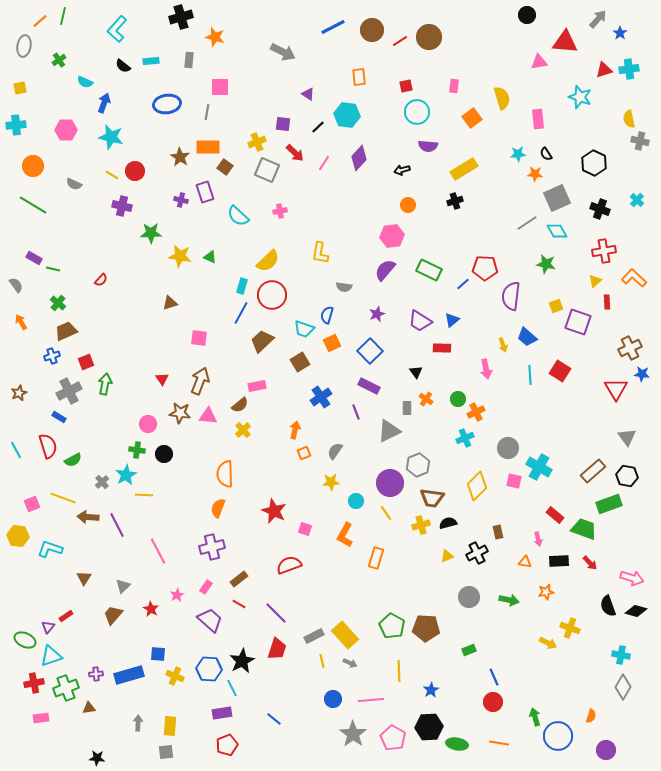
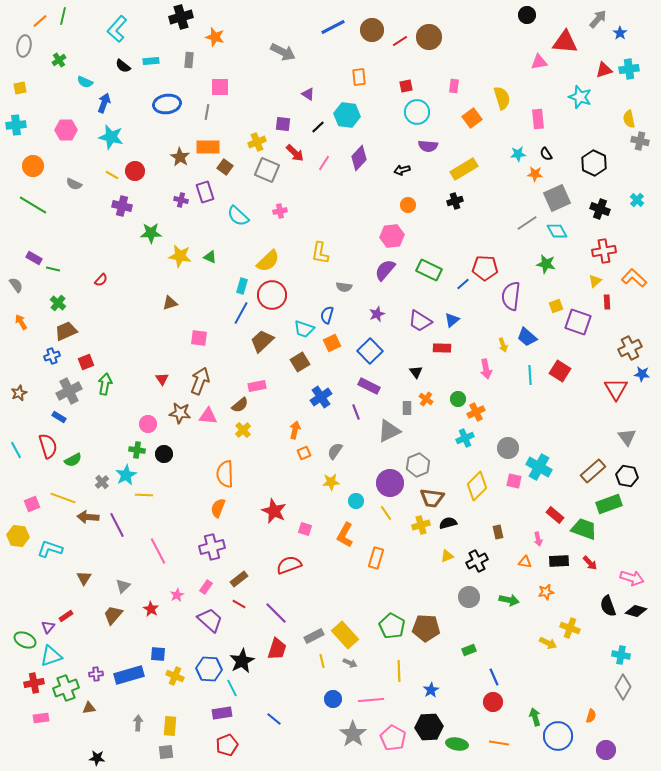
black cross at (477, 553): moved 8 px down
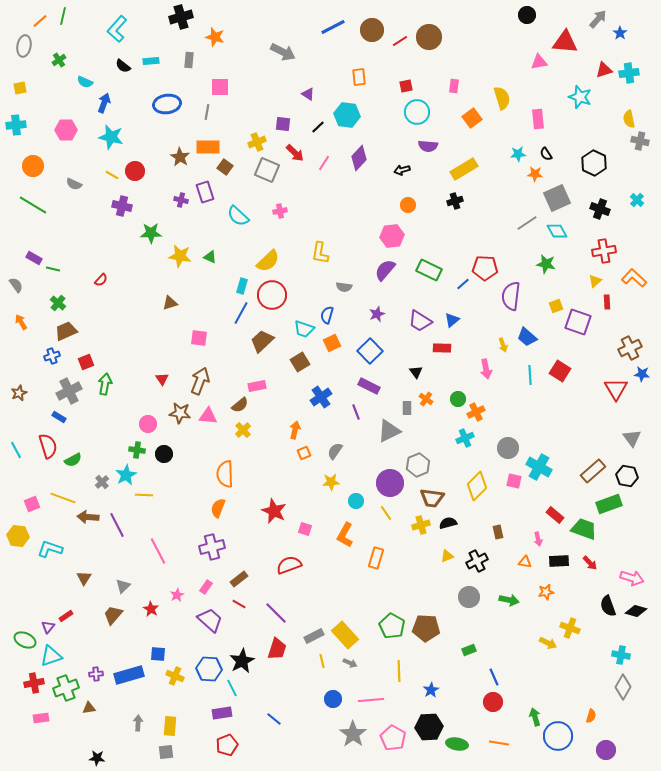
cyan cross at (629, 69): moved 4 px down
gray triangle at (627, 437): moved 5 px right, 1 px down
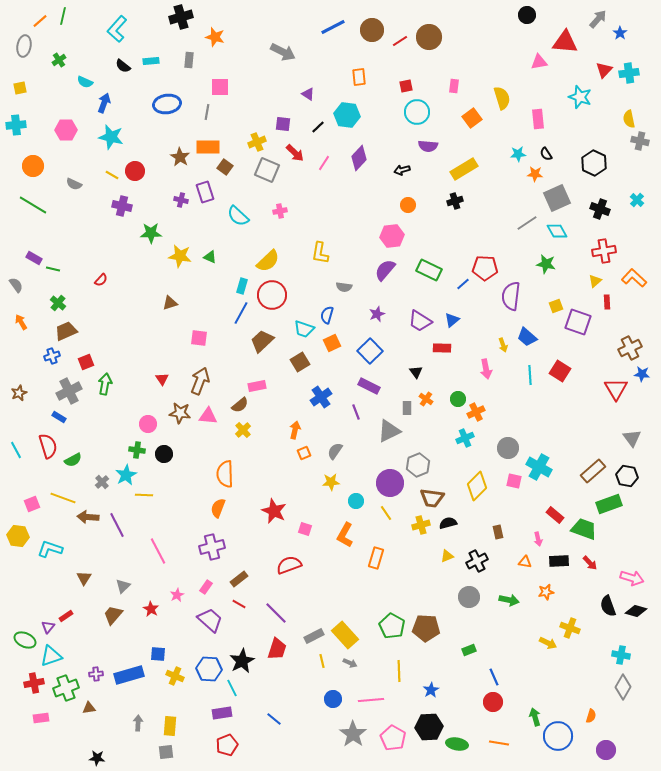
red triangle at (604, 70): rotated 30 degrees counterclockwise
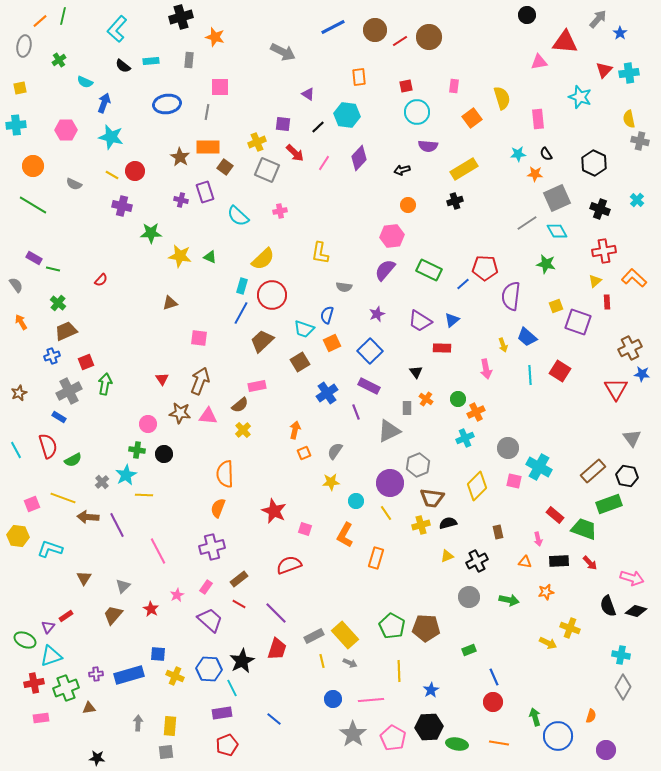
brown circle at (372, 30): moved 3 px right
yellow semicircle at (268, 261): moved 5 px left, 2 px up
blue cross at (321, 397): moved 6 px right, 4 px up
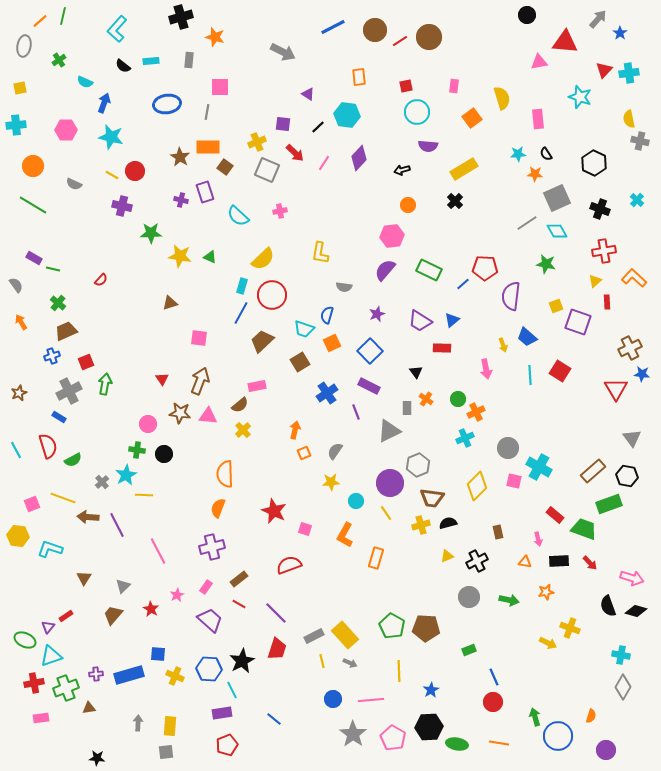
black cross at (455, 201): rotated 28 degrees counterclockwise
cyan line at (232, 688): moved 2 px down
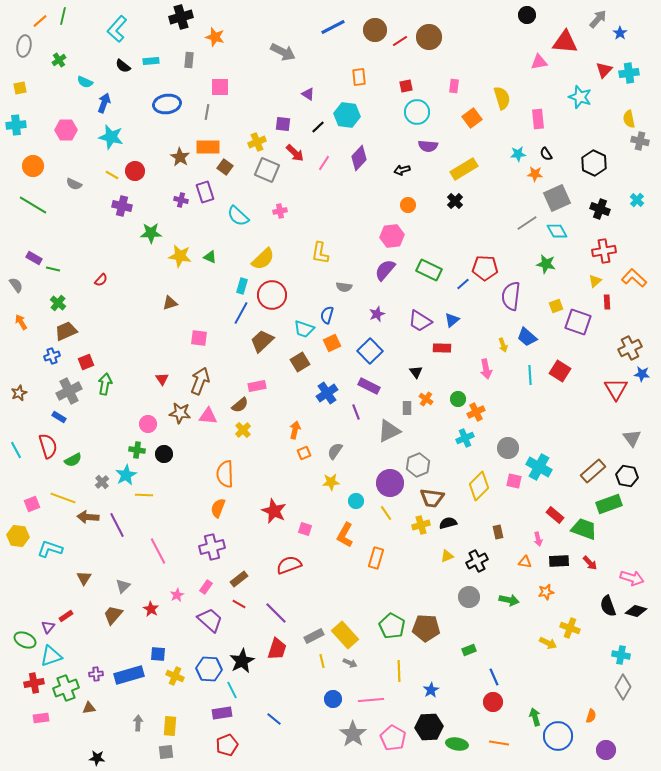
yellow diamond at (477, 486): moved 2 px right
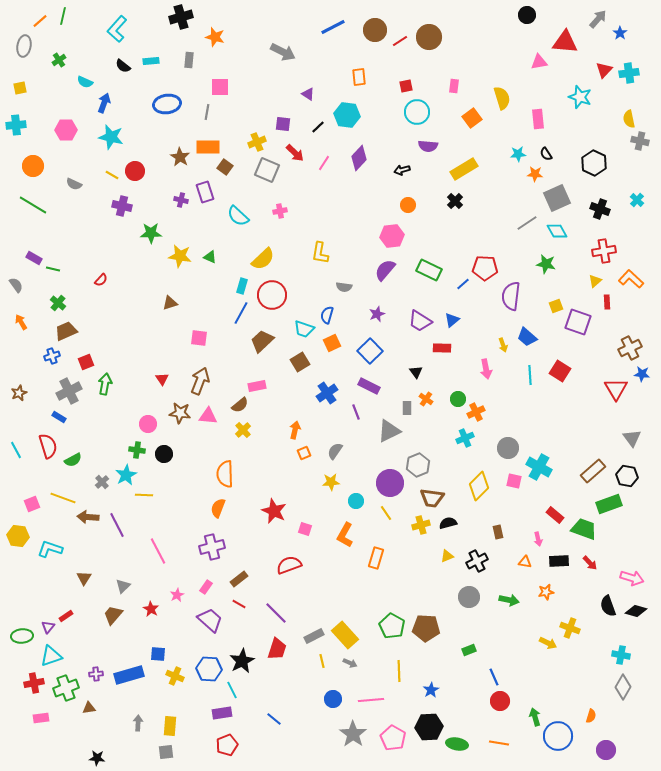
orange L-shape at (634, 278): moved 3 px left, 1 px down
green ellipse at (25, 640): moved 3 px left, 4 px up; rotated 30 degrees counterclockwise
red circle at (493, 702): moved 7 px right, 1 px up
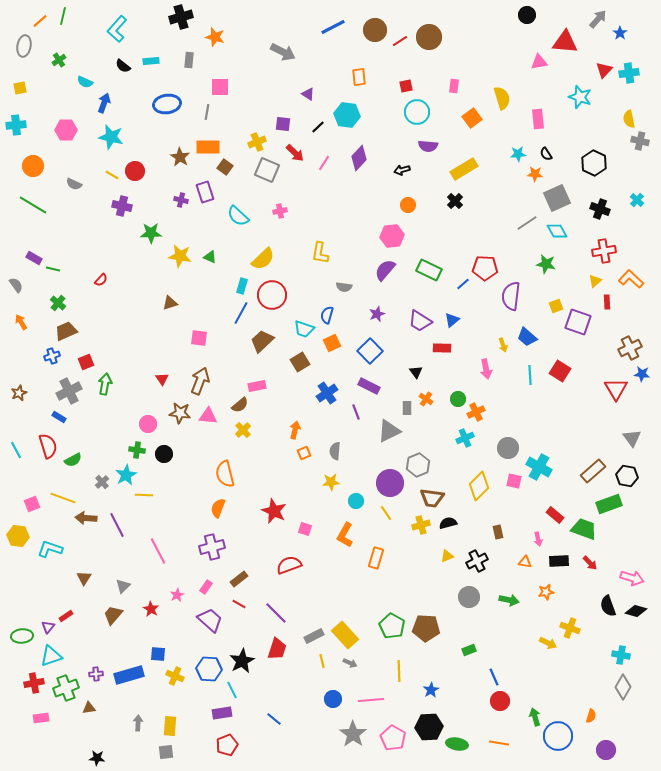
gray semicircle at (335, 451): rotated 30 degrees counterclockwise
orange semicircle at (225, 474): rotated 12 degrees counterclockwise
brown arrow at (88, 517): moved 2 px left, 1 px down
